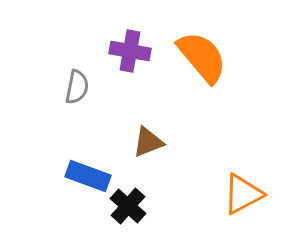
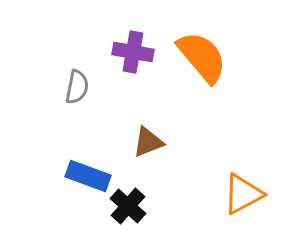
purple cross: moved 3 px right, 1 px down
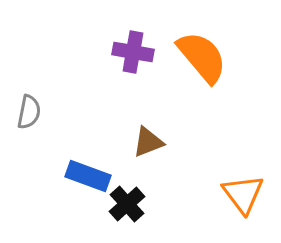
gray semicircle: moved 48 px left, 25 px down
orange triangle: rotated 39 degrees counterclockwise
black cross: moved 1 px left, 2 px up; rotated 6 degrees clockwise
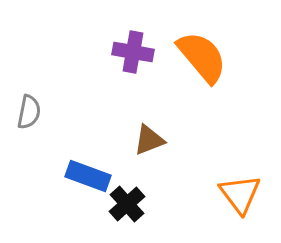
brown triangle: moved 1 px right, 2 px up
orange triangle: moved 3 px left
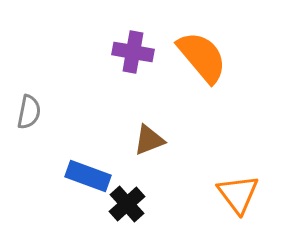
orange triangle: moved 2 px left
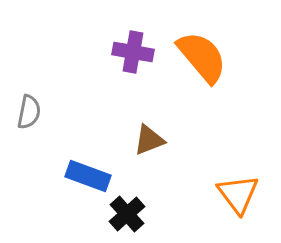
black cross: moved 10 px down
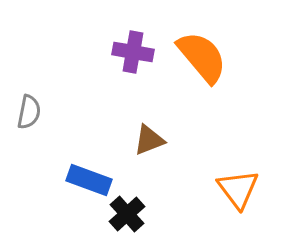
blue rectangle: moved 1 px right, 4 px down
orange triangle: moved 5 px up
